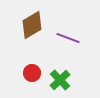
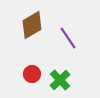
purple line: rotated 35 degrees clockwise
red circle: moved 1 px down
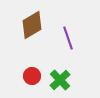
purple line: rotated 15 degrees clockwise
red circle: moved 2 px down
